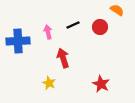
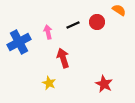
orange semicircle: moved 2 px right
red circle: moved 3 px left, 5 px up
blue cross: moved 1 px right, 1 px down; rotated 25 degrees counterclockwise
red star: moved 3 px right
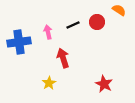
blue cross: rotated 20 degrees clockwise
yellow star: rotated 16 degrees clockwise
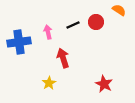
red circle: moved 1 px left
